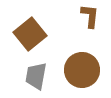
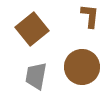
brown square: moved 2 px right, 5 px up
brown circle: moved 3 px up
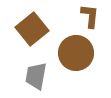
brown circle: moved 6 px left, 14 px up
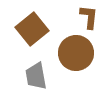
brown L-shape: moved 1 px left, 1 px down
gray trapezoid: rotated 20 degrees counterclockwise
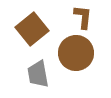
brown L-shape: moved 6 px left
gray trapezoid: moved 2 px right, 2 px up
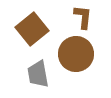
brown circle: moved 1 px down
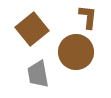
brown L-shape: moved 5 px right
brown circle: moved 2 px up
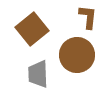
brown circle: moved 1 px right, 3 px down
gray trapezoid: rotated 8 degrees clockwise
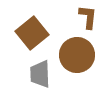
brown square: moved 4 px down
gray trapezoid: moved 2 px right
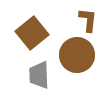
brown L-shape: moved 3 px down
gray trapezoid: moved 1 px left, 1 px down
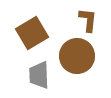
brown square: rotated 8 degrees clockwise
brown circle: moved 1 px down
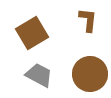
brown circle: moved 13 px right, 18 px down
gray trapezoid: rotated 120 degrees clockwise
